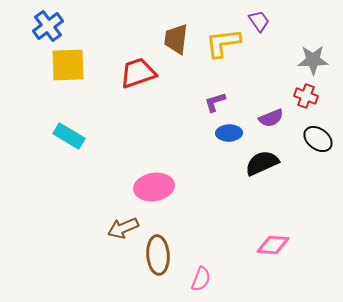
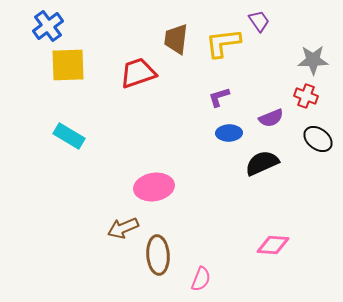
purple L-shape: moved 4 px right, 5 px up
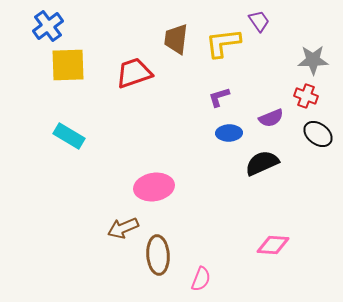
red trapezoid: moved 4 px left
black ellipse: moved 5 px up
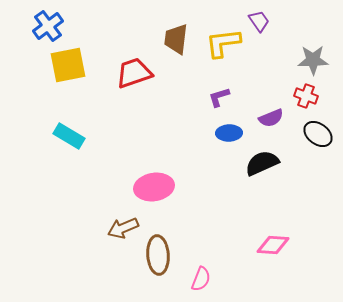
yellow square: rotated 9 degrees counterclockwise
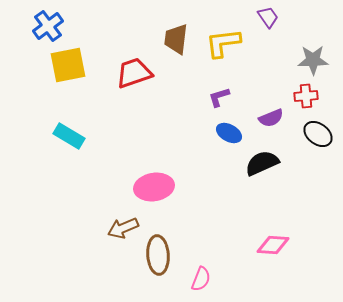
purple trapezoid: moved 9 px right, 4 px up
red cross: rotated 25 degrees counterclockwise
blue ellipse: rotated 30 degrees clockwise
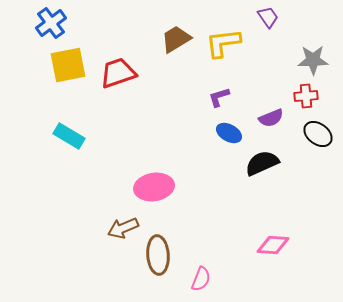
blue cross: moved 3 px right, 3 px up
brown trapezoid: rotated 52 degrees clockwise
red trapezoid: moved 16 px left
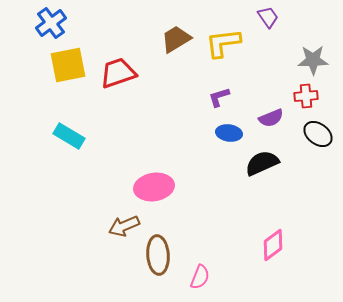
blue ellipse: rotated 20 degrees counterclockwise
brown arrow: moved 1 px right, 2 px up
pink diamond: rotated 40 degrees counterclockwise
pink semicircle: moved 1 px left, 2 px up
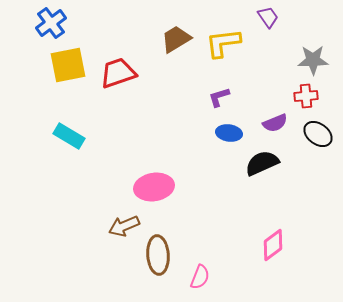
purple semicircle: moved 4 px right, 5 px down
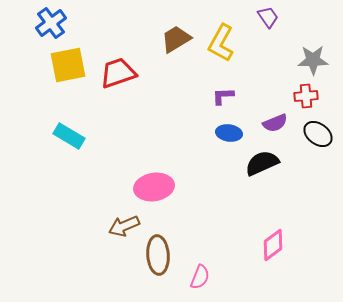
yellow L-shape: moved 2 px left; rotated 54 degrees counterclockwise
purple L-shape: moved 4 px right, 1 px up; rotated 15 degrees clockwise
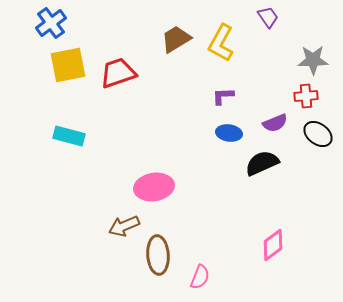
cyan rectangle: rotated 16 degrees counterclockwise
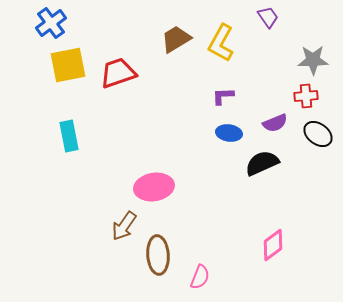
cyan rectangle: rotated 64 degrees clockwise
brown arrow: rotated 32 degrees counterclockwise
